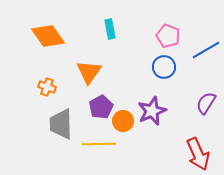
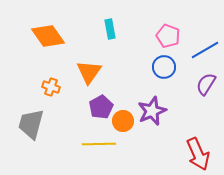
blue line: moved 1 px left
orange cross: moved 4 px right
purple semicircle: moved 19 px up
gray trapezoid: moved 30 px left; rotated 16 degrees clockwise
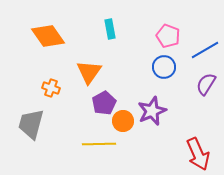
orange cross: moved 1 px down
purple pentagon: moved 3 px right, 4 px up
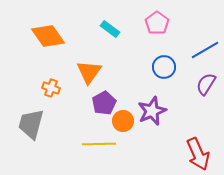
cyan rectangle: rotated 42 degrees counterclockwise
pink pentagon: moved 11 px left, 13 px up; rotated 15 degrees clockwise
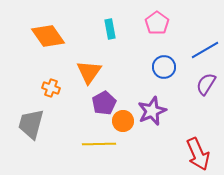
cyan rectangle: rotated 42 degrees clockwise
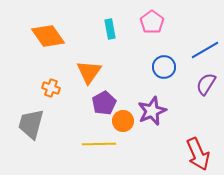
pink pentagon: moved 5 px left, 1 px up
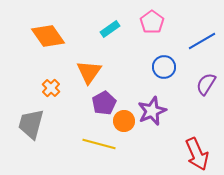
cyan rectangle: rotated 66 degrees clockwise
blue line: moved 3 px left, 9 px up
orange cross: rotated 24 degrees clockwise
orange circle: moved 1 px right
yellow line: rotated 16 degrees clockwise
red arrow: moved 1 px left
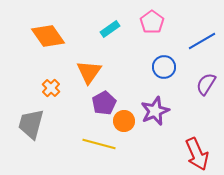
purple star: moved 3 px right
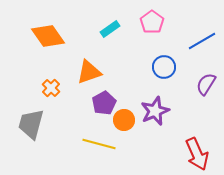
orange triangle: rotated 36 degrees clockwise
orange circle: moved 1 px up
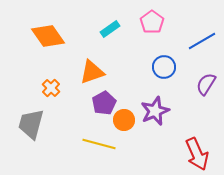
orange triangle: moved 3 px right
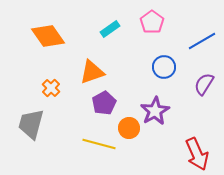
purple semicircle: moved 2 px left
purple star: rotated 8 degrees counterclockwise
orange circle: moved 5 px right, 8 px down
